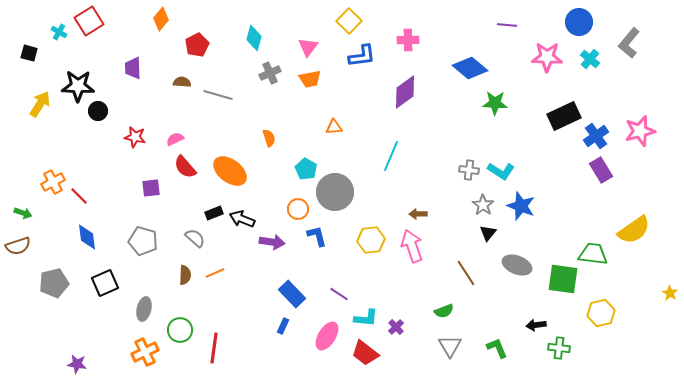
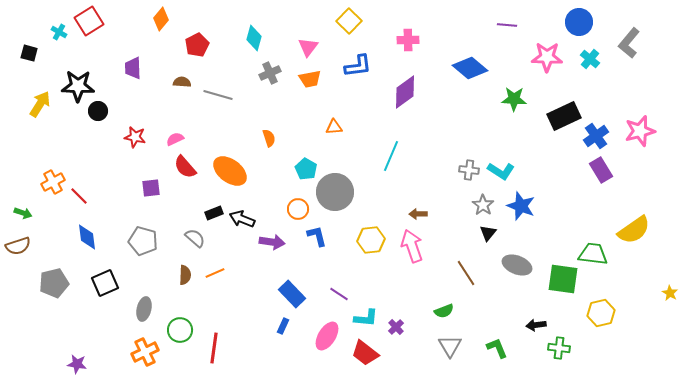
blue L-shape at (362, 56): moved 4 px left, 10 px down
green star at (495, 103): moved 19 px right, 4 px up
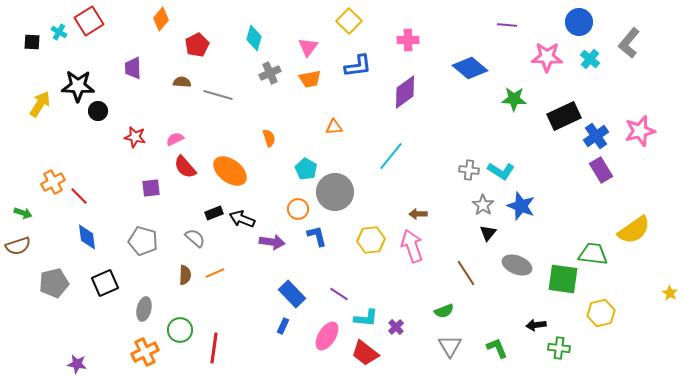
black square at (29, 53): moved 3 px right, 11 px up; rotated 12 degrees counterclockwise
cyan line at (391, 156): rotated 16 degrees clockwise
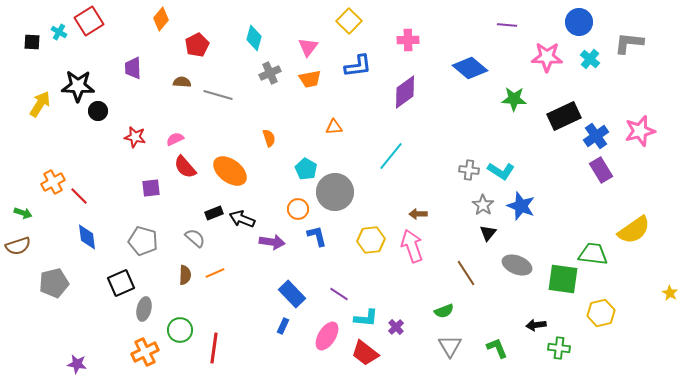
gray L-shape at (629, 43): rotated 56 degrees clockwise
black square at (105, 283): moved 16 px right
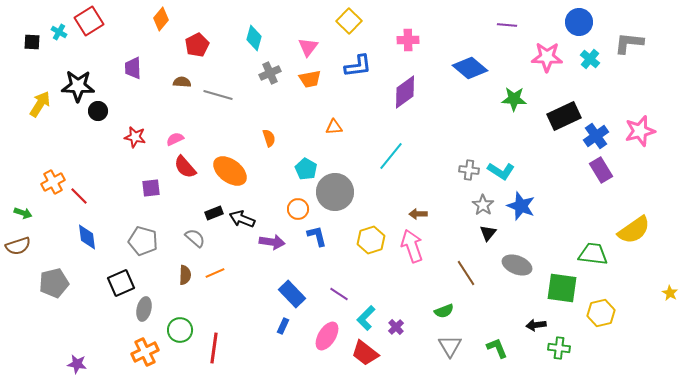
yellow hexagon at (371, 240): rotated 12 degrees counterclockwise
green square at (563, 279): moved 1 px left, 9 px down
cyan L-shape at (366, 318): rotated 130 degrees clockwise
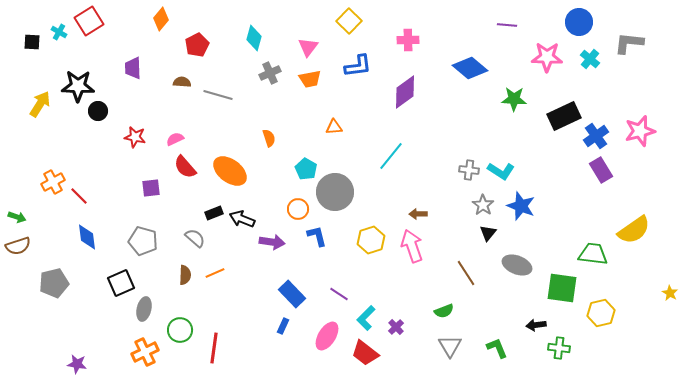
green arrow at (23, 213): moved 6 px left, 4 px down
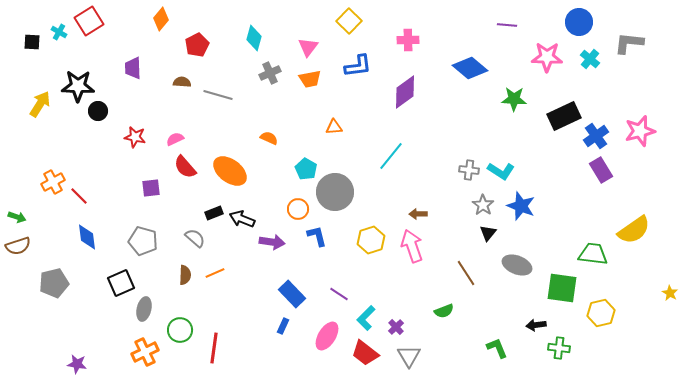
orange semicircle at (269, 138): rotated 48 degrees counterclockwise
gray triangle at (450, 346): moved 41 px left, 10 px down
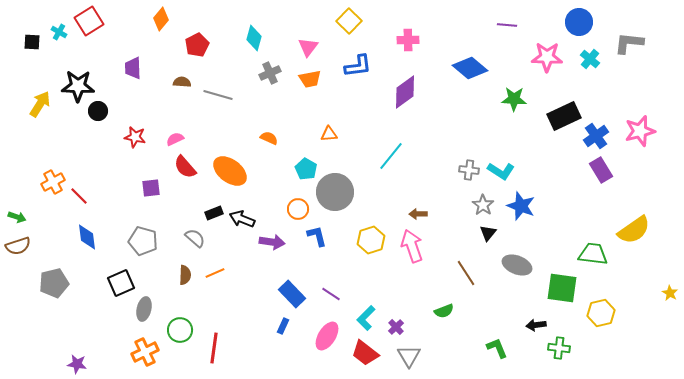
orange triangle at (334, 127): moved 5 px left, 7 px down
purple line at (339, 294): moved 8 px left
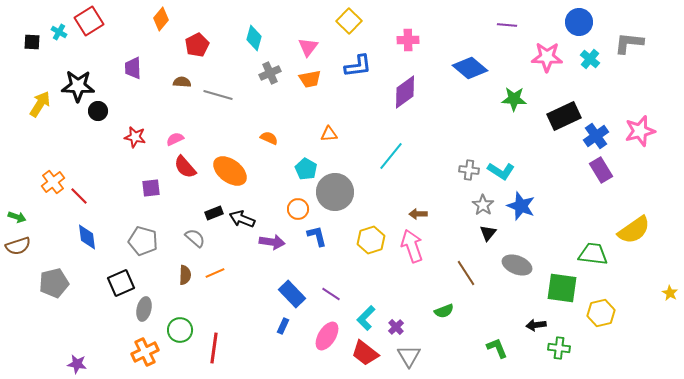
orange cross at (53, 182): rotated 10 degrees counterclockwise
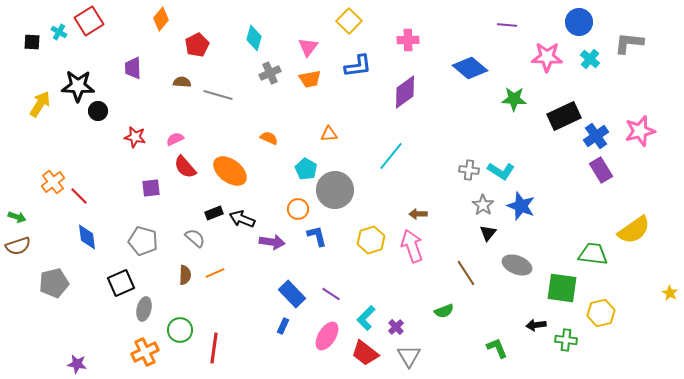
gray circle at (335, 192): moved 2 px up
green cross at (559, 348): moved 7 px right, 8 px up
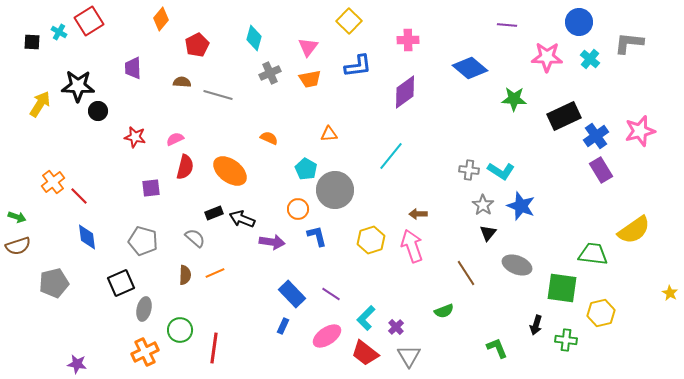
red semicircle at (185, 167): rotated 125 degrees counterclockwise
black arrow at (536, 325): rotated 66 degrees counterclockwise
pink ellipse at (327, 336): rotated 24 degrees clockwise
